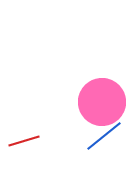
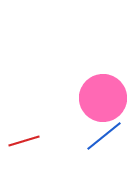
pink circle: moved 1 px right, 4 px up
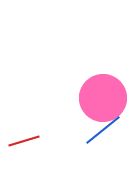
blue line: moved 1 px left, 6 px up
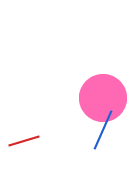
blue line: rotated 27 degrees counterclockwise
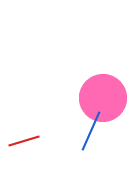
blue line: moved 12 px left, 1 px down
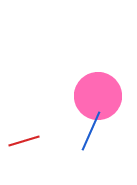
pink circle: moved 5 px left, 2 px up
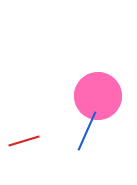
blue line: moved 4 px left
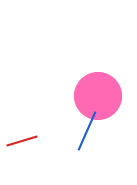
red line: moved 2 px left
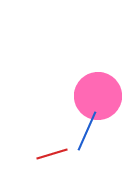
red line: moved 30 px right, 13 px down
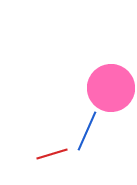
pink circle: moved 13 px right, 8 px up
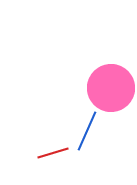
red line: moved 1 px right, 1 px up
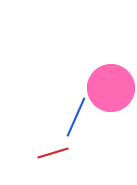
blue line: moved 11 px left, 14 px up
